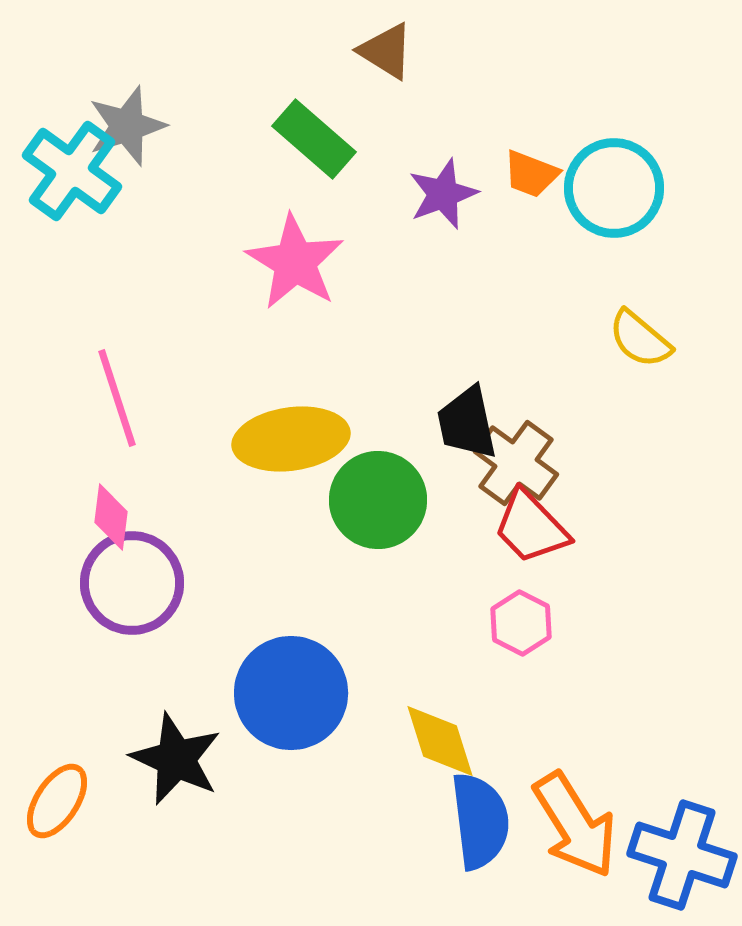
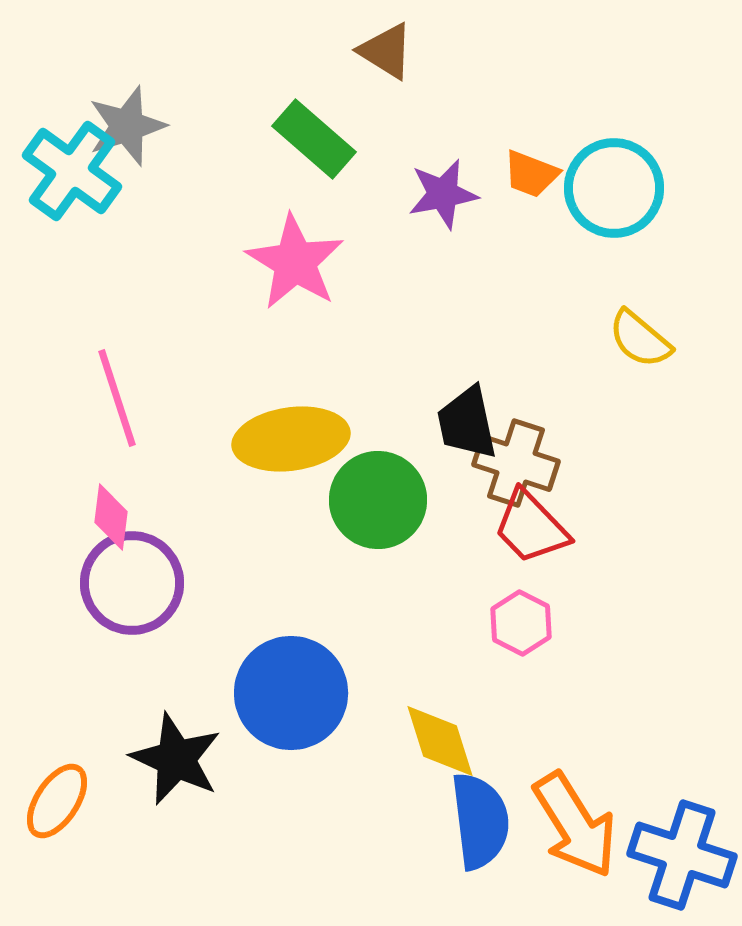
purple star: rotated 10 degrees clockwise
brown cross: rotated 18 degrees counterclockwise
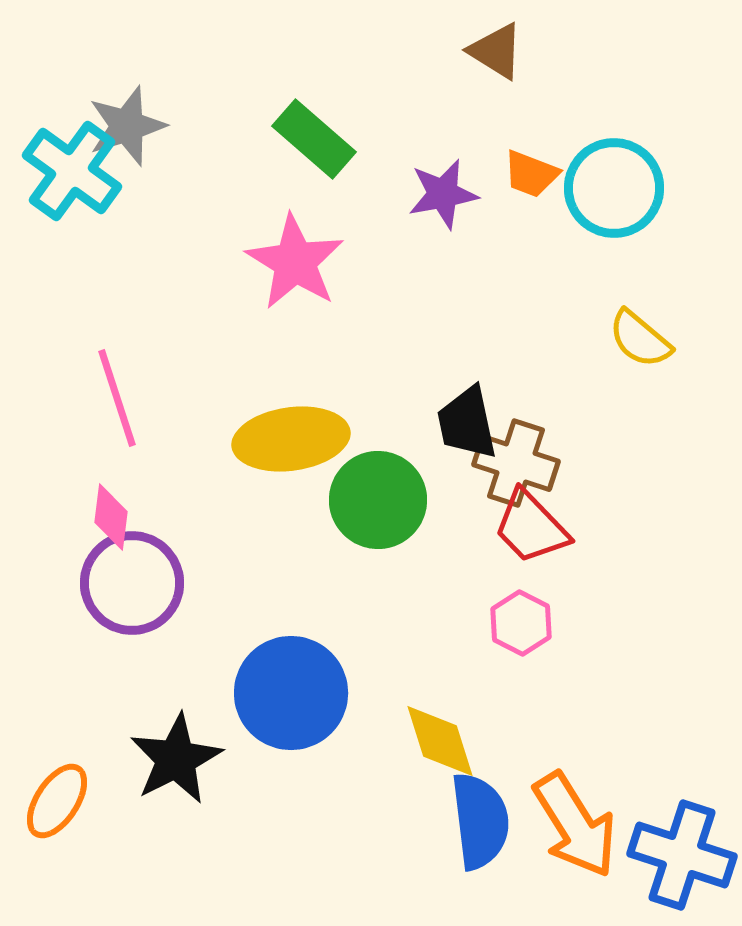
brown triangle: moved 110 px right
black star: rotated 20 degrees clockwise
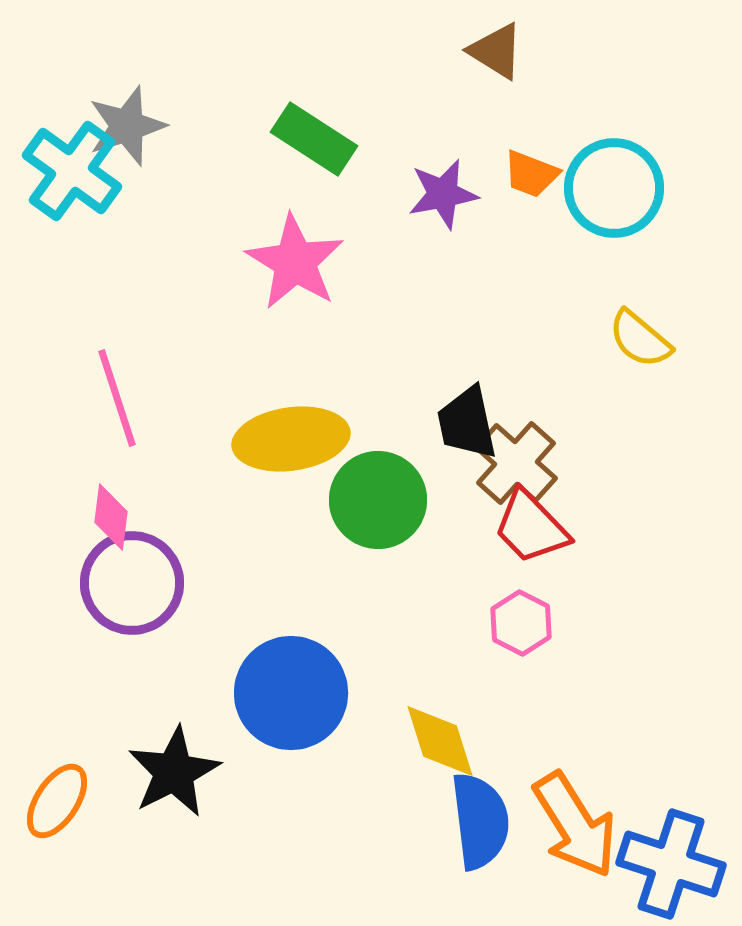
green rectangle: rotated 8 degrees counterclockwise
brown cross: rotated 24 degrees clockwise
black star: moved 2 px left, 13 px down
blue cross: moved 11 px left, 9 px down
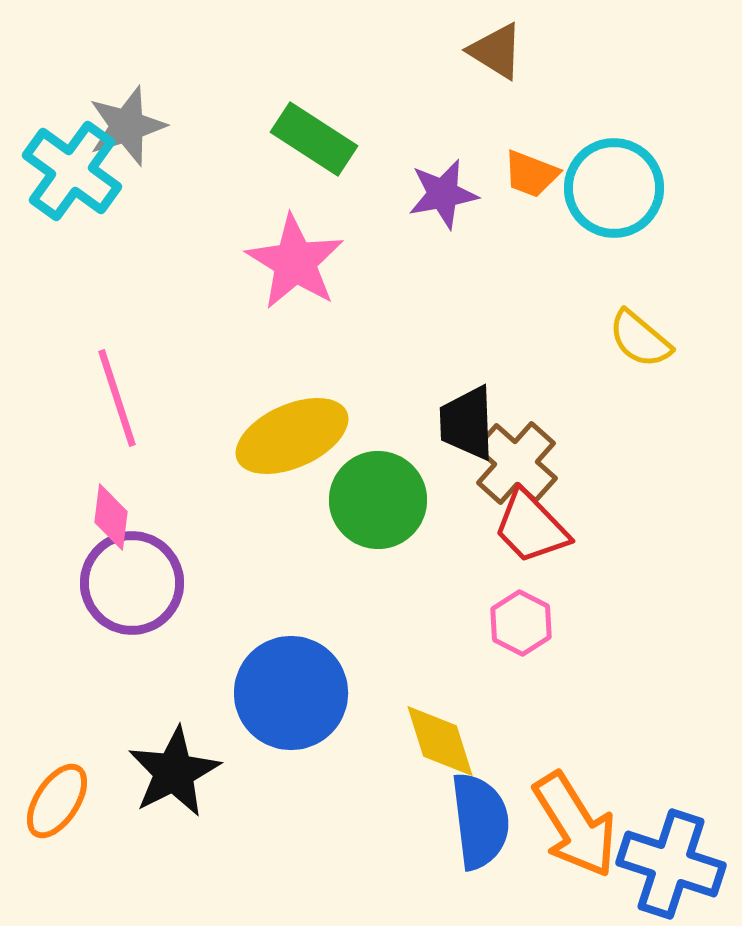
black trapezoid: rotated 10 degrees clockwise
yellow ellipse: moved 1 px right, 3 px up; rotated 16 degrees counterclockwise
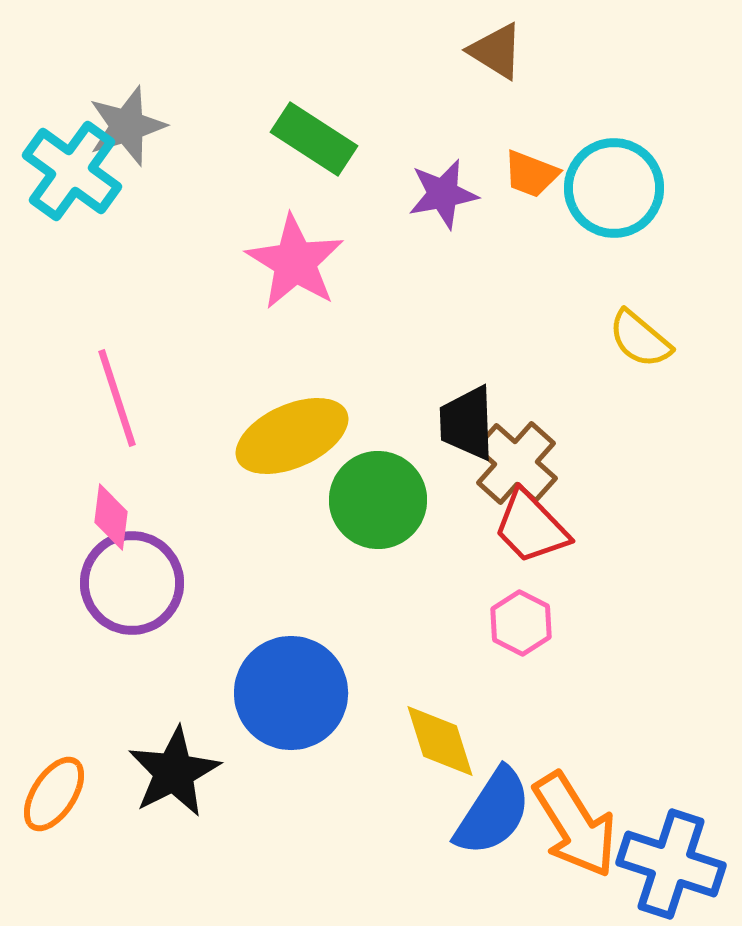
orange ellipse: moved 3 px left, 7 px up
blue semicircle: moved 13 px right, 9 px up; rotated 40 degrees clockwise
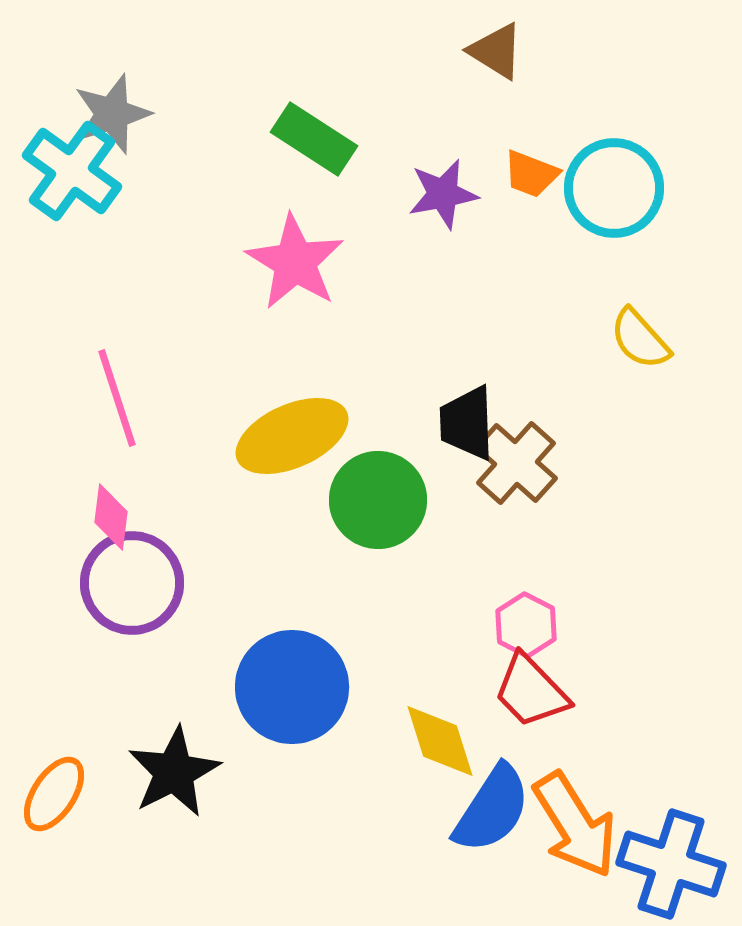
gray star: moved 15 px left, 12 px up
yellow semicircle: rotated 8 degrees clockwise
red trapezoid: moved 164 px down
pink hexagon: moved 5 px right, 2 px down
blue circle: moved 1 px right, 6 px up
blue semicircle: moved 1 px left, 3 px up
